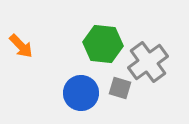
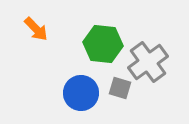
orange arrow: moved 15 px right, 17 px up
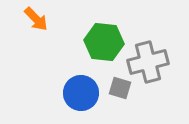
orange arrow: moved 10 px up
green hexagon: moved 1 px right, 2 px up
gray cross: rotated 21 degrees clockwise
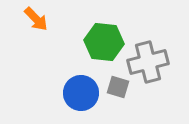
gray square: moved 2 px left, 1 px up
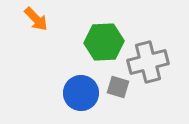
green hexagon: rotated 9 degrees counterclockwise
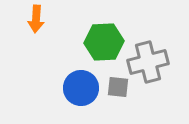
orange arrow: rotated 48 degrees clockwise
gray square: rotated 10 degrees counterclockwise
blue circle: moved 5 px up
